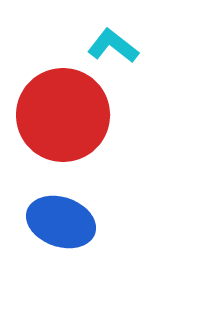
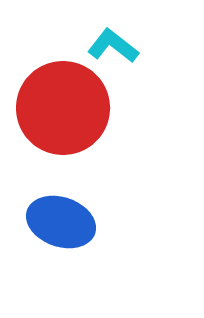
red circle: moved 7 px up
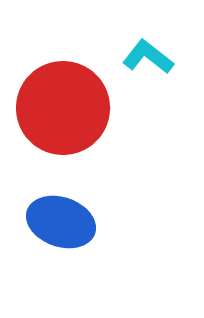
cyan L-shape: moved 35 px right, 11 px down
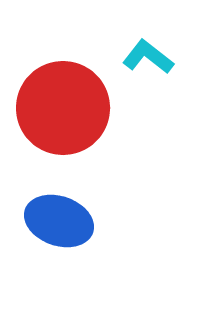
blue ellipse: moved 2 px left, 1 px up
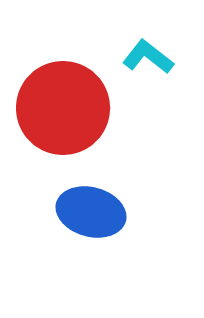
blue ellipse: moved 32 px right, 9 px up; rotated 4 degrees counterclockwise
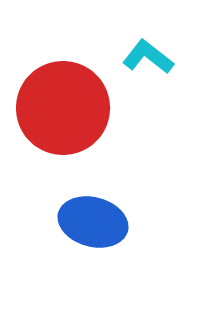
blue ellipse: moved 2 px right, 10 px down
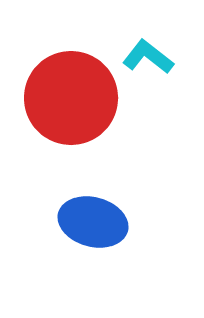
red circle: moved 8 px right, 10 px up
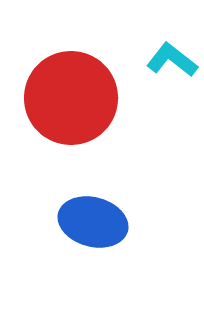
cyan L-shape: moved 24 px right, 3 px down
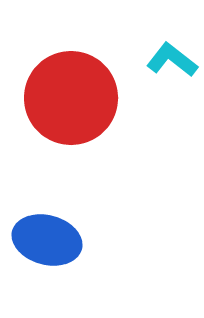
blue ellipse: moved 46 px left, 18 px down
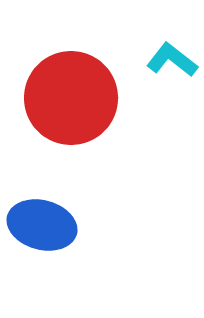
blue ellipse: moved 5 px left, 15 px up
